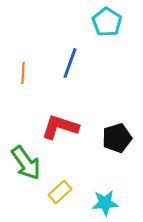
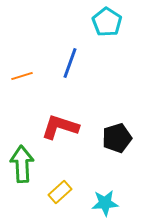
orange line: moved 1 px left, 3 px down; rotated 70 degrees clockwise
green arrow: moved 4 px left, 1 px down; rotated 147 degrees counterclockwise
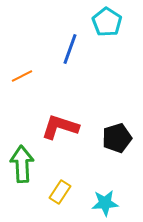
blue line: moved 14 px up
orange line: rotated 10 degrees counterclockwise
yellow rectangle: rotated 15 degrees counterclockwise
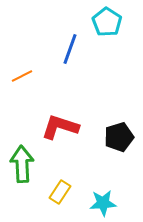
black pentagon: moved 2 px right, 1 px up
cyan star: moved 2 px left
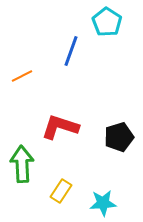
blue line: moved 1 px right, 2 px down
yellow rectangle: moved 1 px right, 1 px up
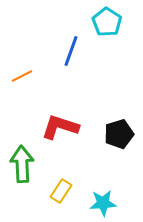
black pentagon: moved 3 px up
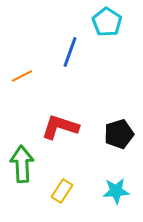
blue line: moved 1 px left, 1 px down
yellow rectangle: moved 1 px right
cyan star: moved 13 px right, 12 px up
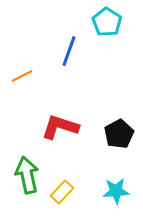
blue line: moved 1 px left, 1 px up
black pentagon: rotated 12 degrees counterclockwise
green arrow: moved 5 px right, 11 px down; rotated 9 degrees counterclockwise
yellow rectangle: moved 1 px down; rotated 10 degrees clockwise
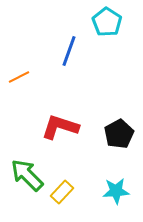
orange line: moved 3 px left, 1 px down
green arrow: rotated 33 degrees counterclockwise
